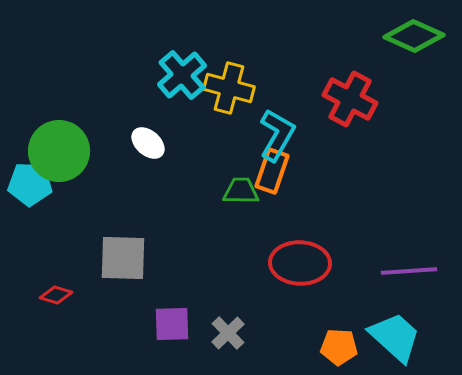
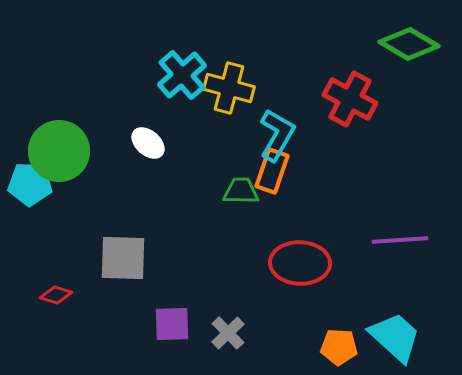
green diamond: moved 5 px left, 8 px down; rotated 6 degrees clockwise
purple line: moved 9 px left, 31 px up
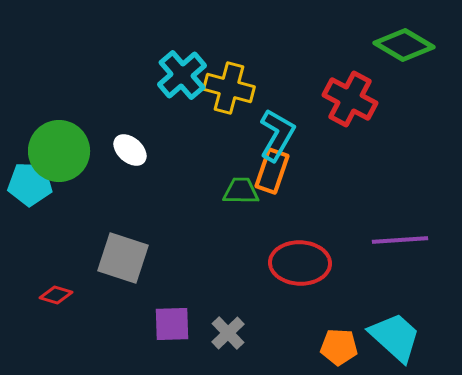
green diamond: moved 5 px left, 1 px down
white ellipse: moved 18 px left, 7 px down
gray square: rotated 16 degrees clockwise
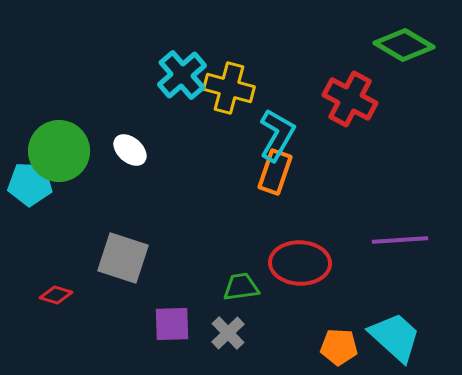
orange rectangle: moved 3 px right, 1 px down
green trapezoid: moved 96 px down; rotated 9 degrees counterclockwise
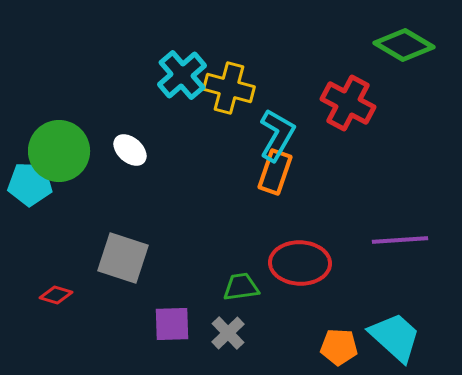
red cross: moved 2 px left, 4 px down
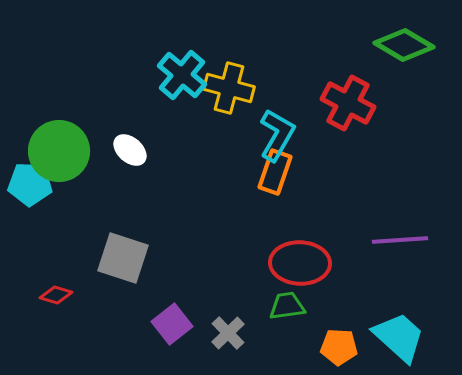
cyan cross: rotated 9 degrees counterclockwise
green trapezoid: moved 46 px right, 19 px down
purple square: rotated 36 degrees counterclockwise
cyan trapezoid: moved 4 px right
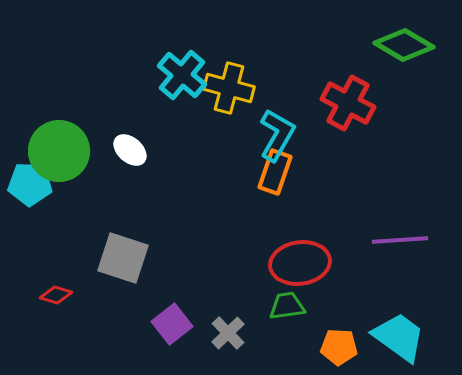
red ellipse: rotated 10 degrees counterclockwise
cyan trapezoid: rotated 6 degrees counterclockwise
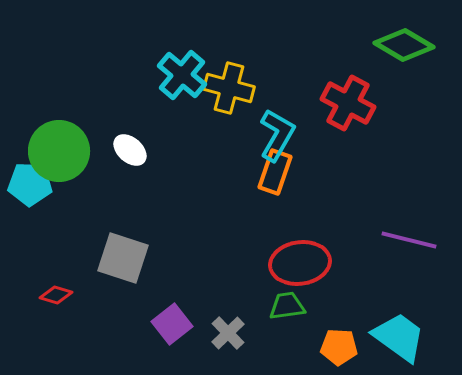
purple line: moved 9 px right; rotated 18 degrees clockwise
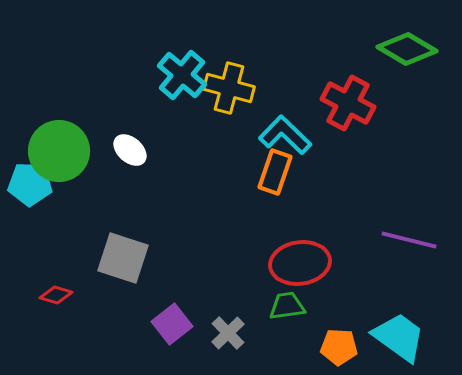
green diamond: moved 3 px right, 4 px down
cyan L-shape: moved 8 px right; rotated 76 degrees counterclockwise
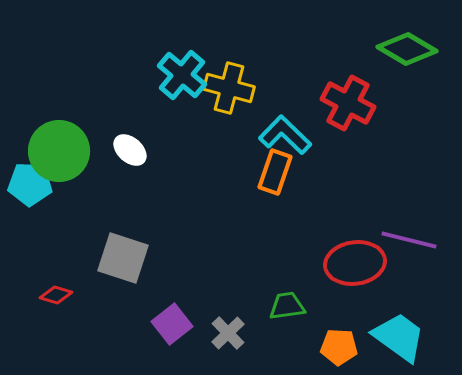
red ellipse: moved 55 px right
